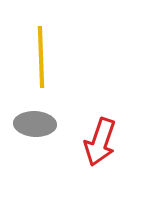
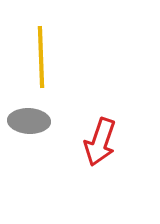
gray ellipse: moved 6 px left, 3 px up
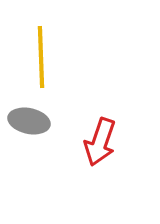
gray ellipse: rotated 9 degrees clockwise
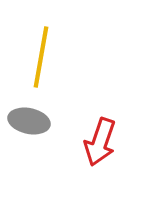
yellow line: rotated 12 degrees clockwise
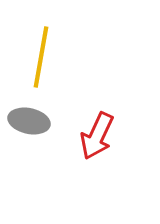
red arrow: moved 3 px left, 6 px up; rotated 6 degrees clockwise
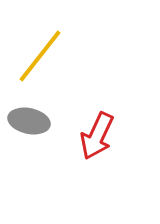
yellow line: moved 1 px left, 1 px up; rotated 28 degrees clockwise
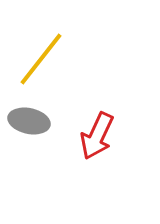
yellow line: moved 1 px right, 3 px down
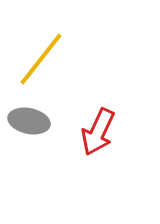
red arrow: moved 1 px right, 4 px up
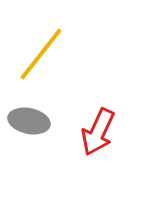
yellow line: moved 5 px up
